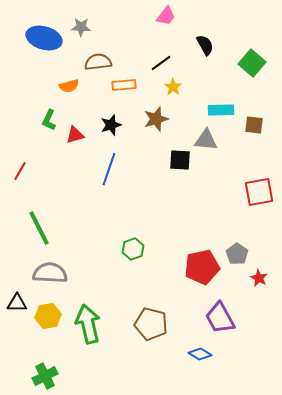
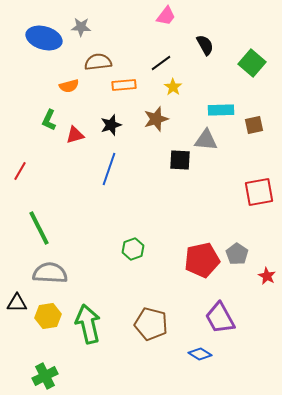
brown square: rotated 18 degrees counterclockwise
red pentagon: moved 7 px up
red star: moved 8 px right, 2 px up
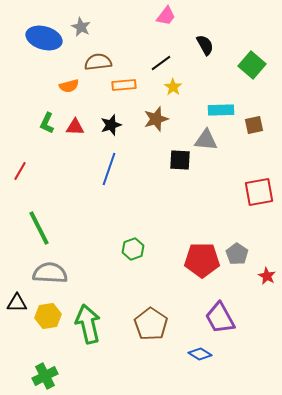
gray star: rotated 24 degrees clockwise
green square: moved 2 px down
green L-shape: moved 2 px left, 3 px down
red triangle: moved 8 px up; rotated 18 degrees clockwise
red pentagon: rotated 12 degrees clockwise
brown pentagon: rotated 20 degrees clockwise
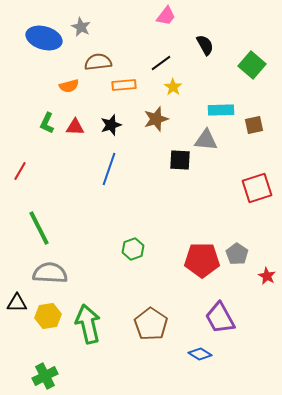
red square: moved 2 px left, 4 px up; rotated 8 degrees counterclockwise
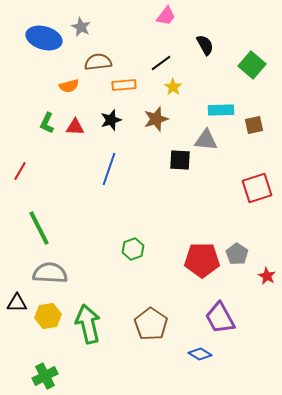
black star: moved 5 px up
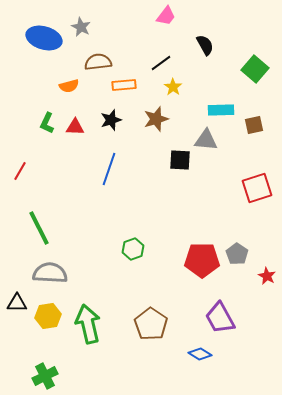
green square: moved 3 px right, 4 px down
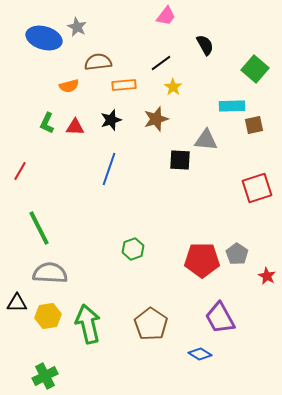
gray star: moved 4 px left
cyan rectangle: moved 11 px right, 4 px up
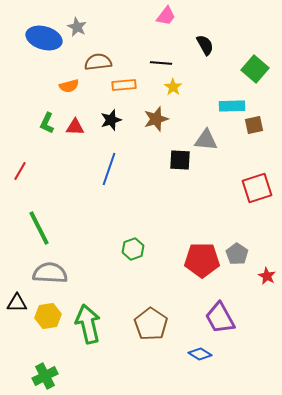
black line: rotated 40 degrees clockwise
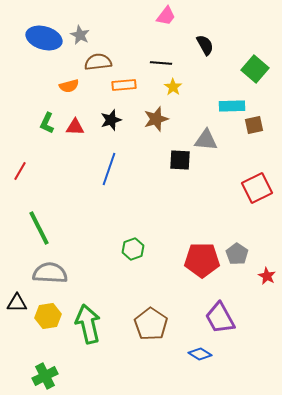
gray star: moved 3 px right, 8 px down
red square: rotated 8 degrees counterclockwise
